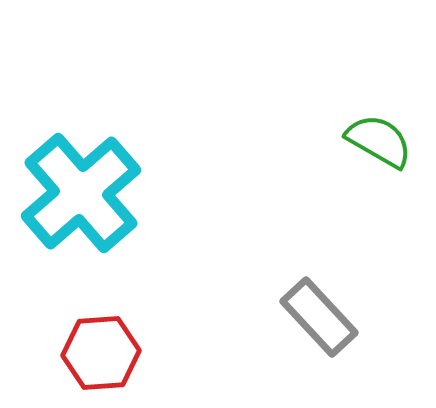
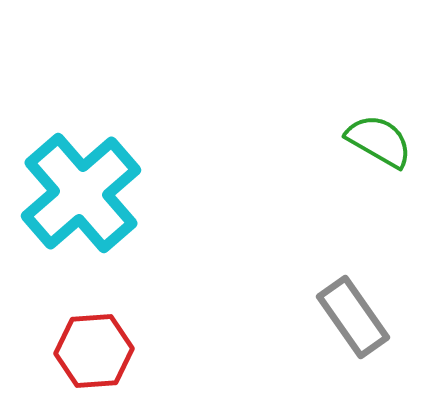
gray rectangle: moved 34 px right; rotated 8 degrees clockwise
red hexagon: moved 7 px left, 2 px up
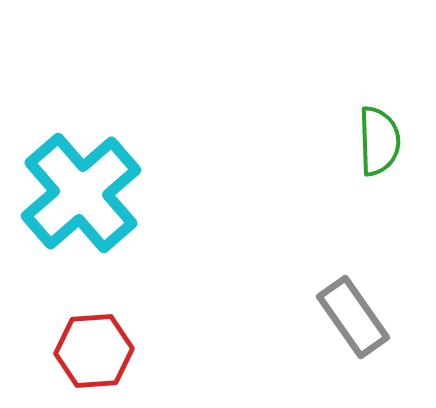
green semicircle: rotated 58 degrees clockwise
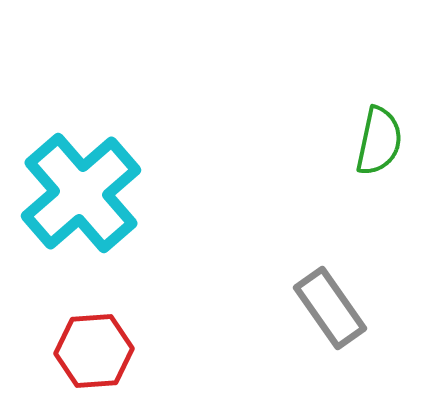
green semicircle: rotated 14 degrees clockwise
gray rectangle: moved 23 px left, 9 px up
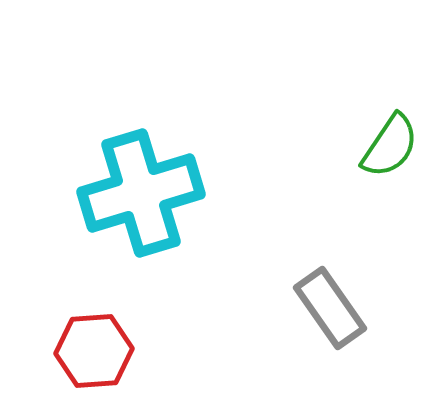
green semicircle: moved 11 px right, 5 px down; rotated 22 degrees clockwise
cyan cross: moved 60 px right; rotated 24 degrees clockwise
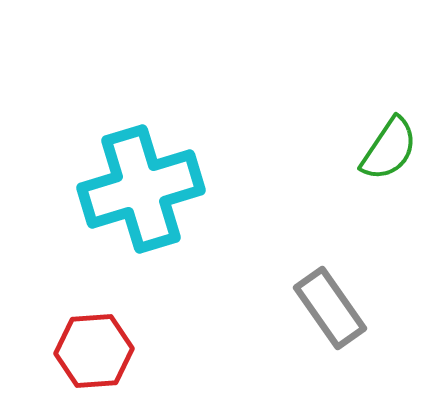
green semicircle: moved 1 px left, 3 px down
cyan cross: moved 4 px up
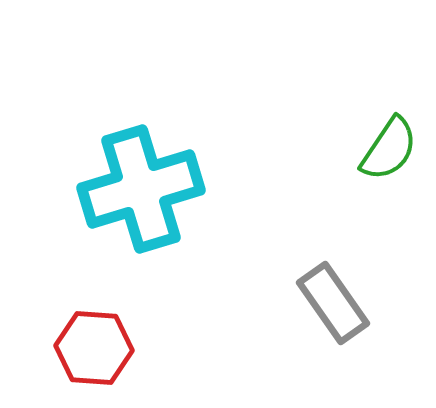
gray rectangle: moved 3 px right, 5 px up
red hexagon: moved 3 px up; rotated 8 degrees clockwise
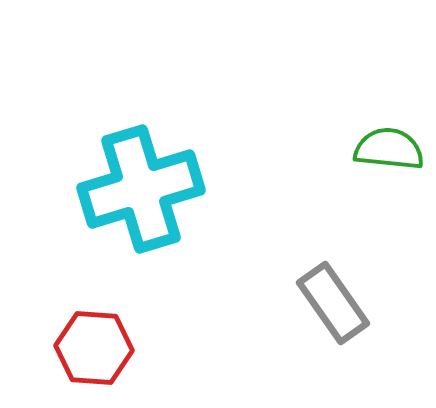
green semicircle: rotated 118 degrees counterclockwise
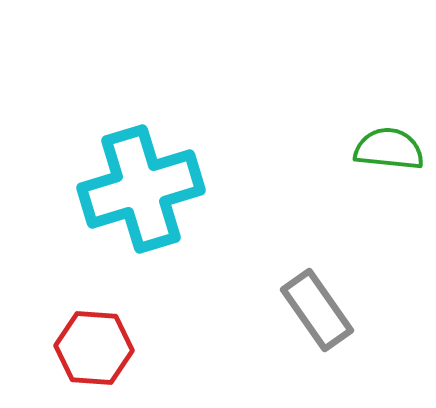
gray rectangle: moved 16 px left, 7 px down
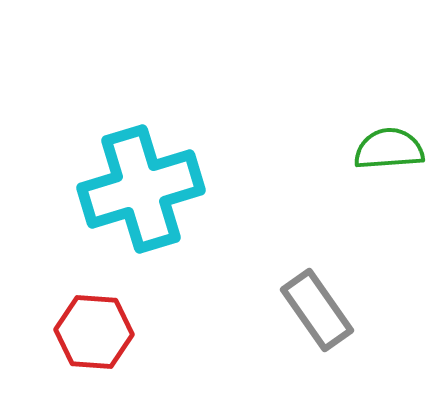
green semicircle: rotated 10 degrees counterclockwise
red hexagon: moved 16 px up
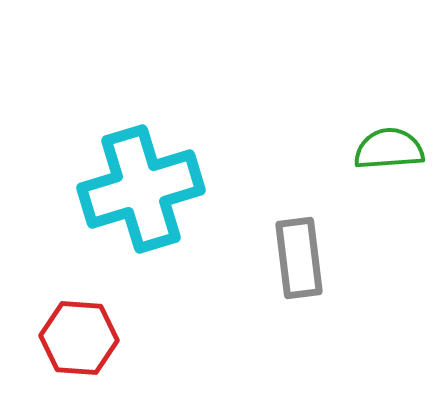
gray rectangle: moved 18 px left, 52 px up; rotated 28 degrees clockwise
red hexagon: moved 15 px left, 6 px down
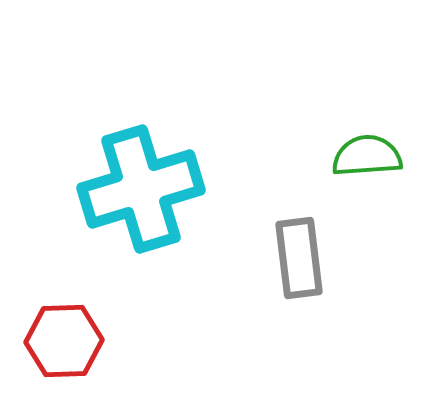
green semicircle: moved 22 px left, 7 px down
red hexagon: moved 15 px left, 3 px down; rotated 6 degrees counterclockwise
